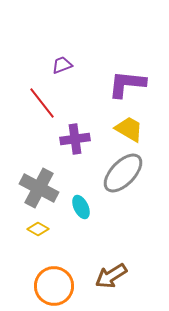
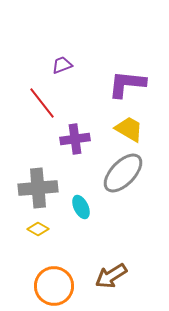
gray cross: moved 1 px left; rotated 33 degrees counterclockwise
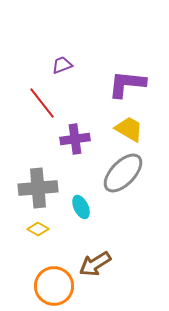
brown arrow: moved 16 px left, 12 px up
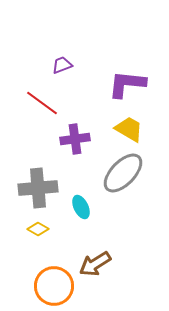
red line: rotated 16 degrees counterclockwise
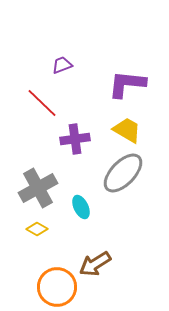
red line: rotated 8 degrees clockwise
yellow trapezoid: moved 2 px left, 1 px down
gray cross: rotated 24 degrees counterclockwise
yellow diamond: moved 1 px left
orange circle: moved 3 px right, 1 px down
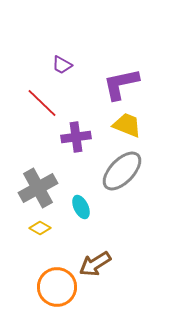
purple trapezoid: rotated 130 degrees counterclockwise
purple L-shape: moved 6 px left; rotated 18 degrees counterclockwise
yellow trapezoid: moved 5 px up; rotated 8 degrees counterclockwise
purple cross: moved 1 px right, 2 px up
gray ellipse: moved 1 px left, 2 px up
yellow diamond: moved 3 px right, 1 px up
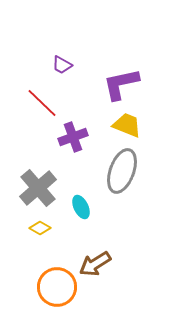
purple cross: moved 3 px left; rotated 12 degrees counterclockwise
gray ellipse: rotated 24 degrees counterclockwise
gray cross: rotated 12 degrees counterclockwise
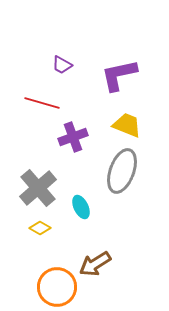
purple L-shape: moved 2 px left, 9 px up
red line: rotated 28 degrees counterclockwise
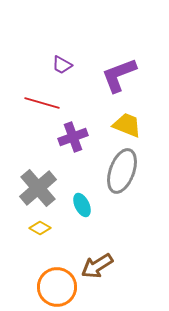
purple L-shape: rotated 9 degrees counterclockwise
cyan ellipse: moved 1 px right, 2 px up
brown arrow: moved 2 px right, 2 px down
